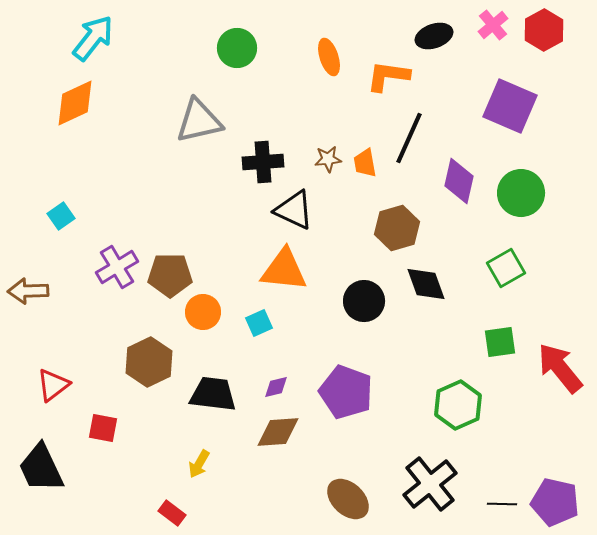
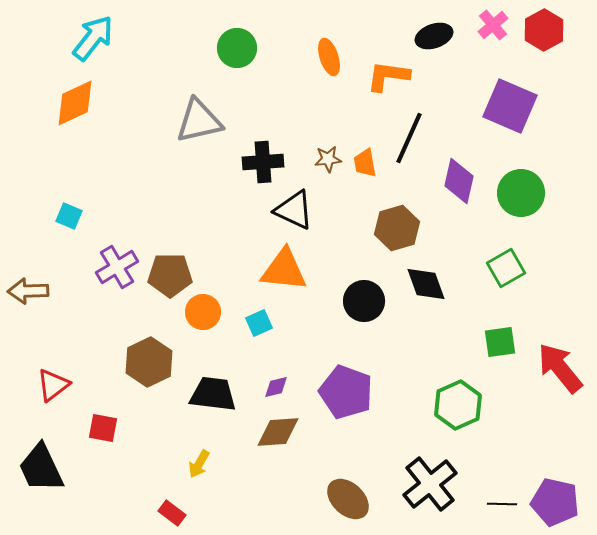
cyan square at (61, 216): moved 8 px right; rotated 32 degrees counterclockwise
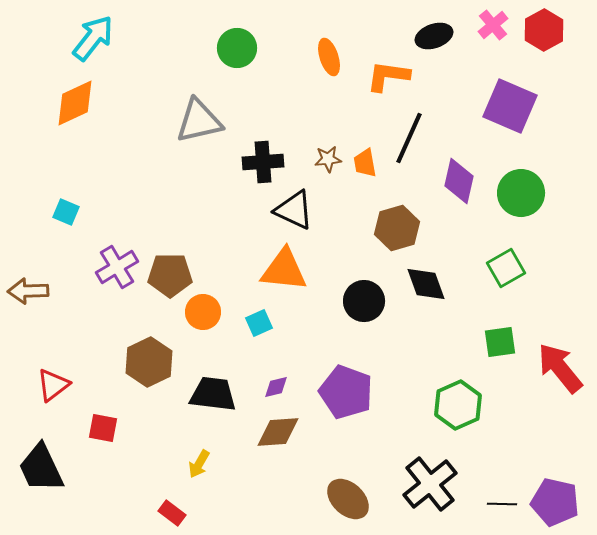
cyan square at (69, 216): moved 3 px left, 4 px up
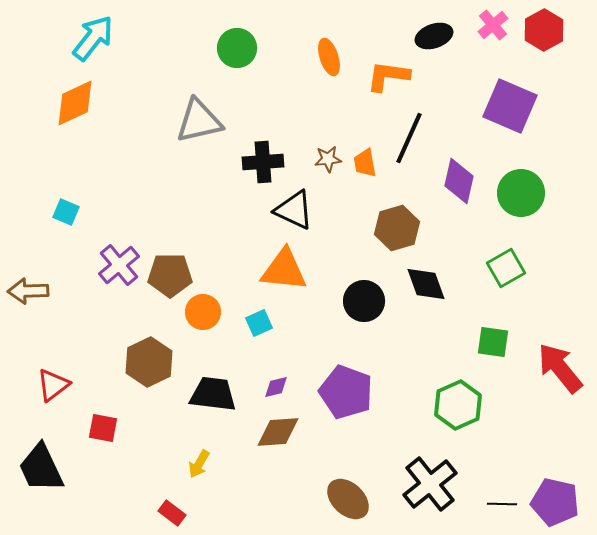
purple cross at (117, 267): moved 2 px right, 2 px up; rotated 9 degrees counterclockwise
green square at (500, 342): moved 7 px left; rotated 16 degrees clockwise
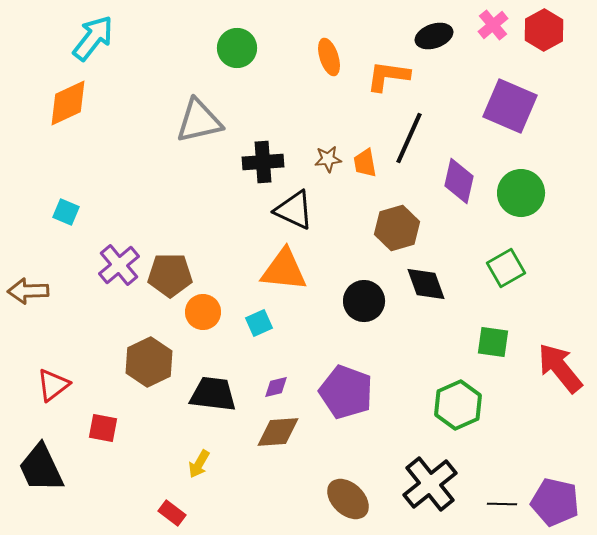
orange diamond at (75, 103): moved 7 px left
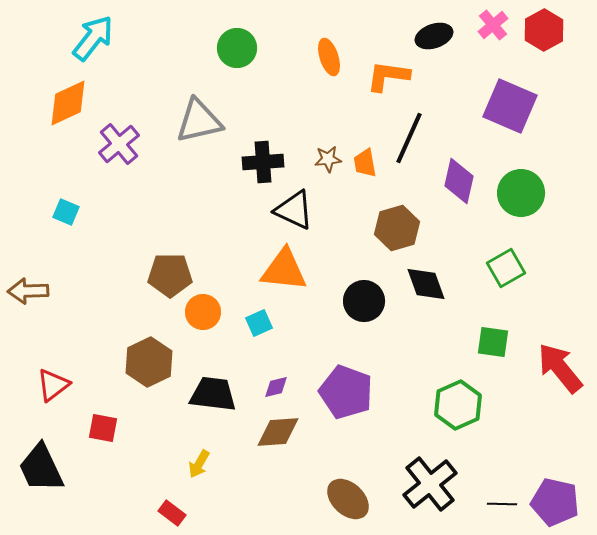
purple cross at (119, 265): moved 121 px up
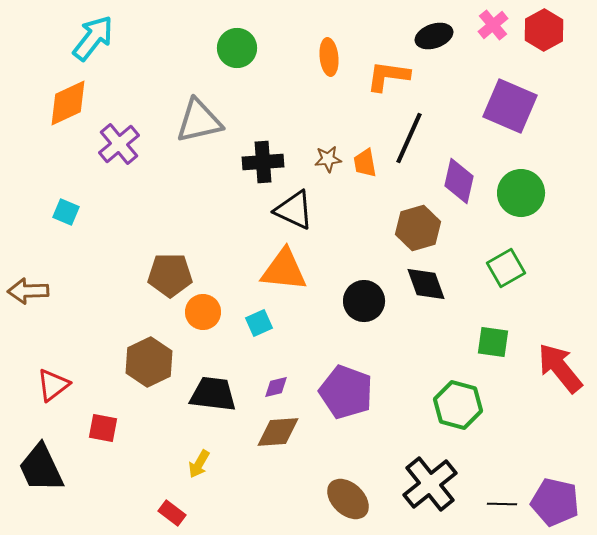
orange ellipse at (329, 57): rotated 12 degrees clockwise
brown hexagon at (397, 228): moved 21 px right
green hexagon at (458, 405): rotated 21 degrees counterclockwise
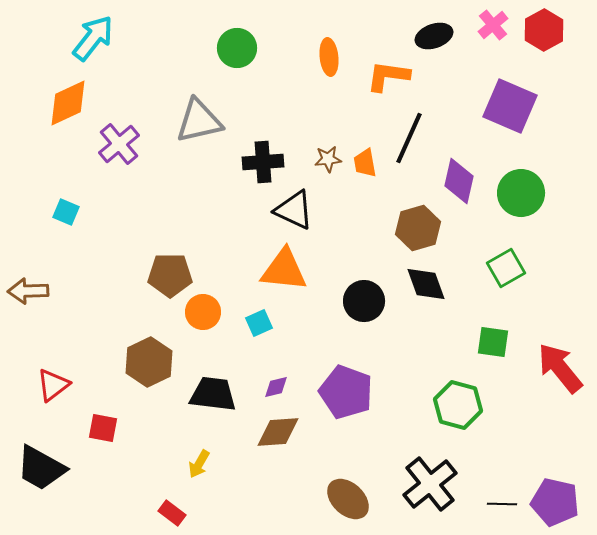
black trapezoid at (41, 468): rotated 36 degrees counterclockwise
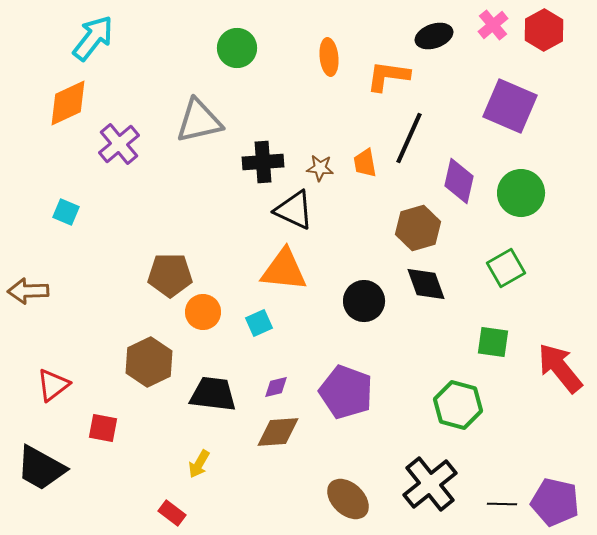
brown star at (328, 159): moved 8 px left, 9 px down; rotated 12 degrees clockwise
